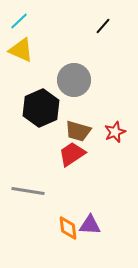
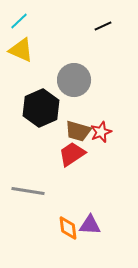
black line: rotated 24 degrees clockwise
red star: moved 14 px left
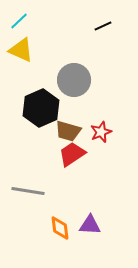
brown trapezoid: moved 10 px left
orange diamond: moved 8 px left
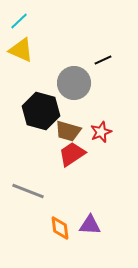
black line: moved 34 px down
gray circle: moved 3 px down
black hexagon: moved 3 px down; rotated 21 degrees counterclockwise
gray line: rotated 12 degrees clockwise
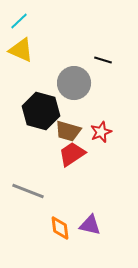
black line: rotated 42 degrees clockwise
purple triangle: rotated 10 degrees clockwise
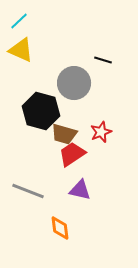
brown trapezoid: moved 4 px left, 3 px down
purple triangle: moved 10 px left, 35 px up
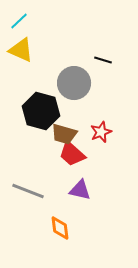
red trapezoid: rotated 104 degrees counterclockwise
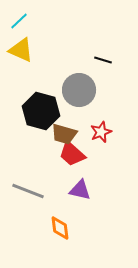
gray circle: moved 5 px right, 7 px down
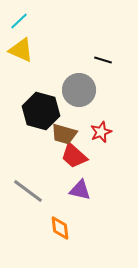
red trapezoid: moved 2 px right, 2 px down
gray line: rotated 16 degrees clockwise
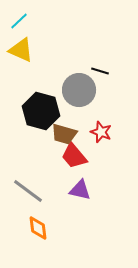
black line: moved 3 px left, 11 px down
red star: rotated 30 degrees counterclockwise
red trapezoid: rotated 8 degrees clockwise
orange diamond: moved 22 px left
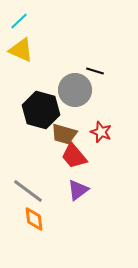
black line: moved 5 px left
gray circle: moved 4 px left
black hexagon: moved 1 px up
purple triangle: moved 2 px left; rotated 50 degrees counterclockwise
orange diamond: moved 4 px left, 9 px up
